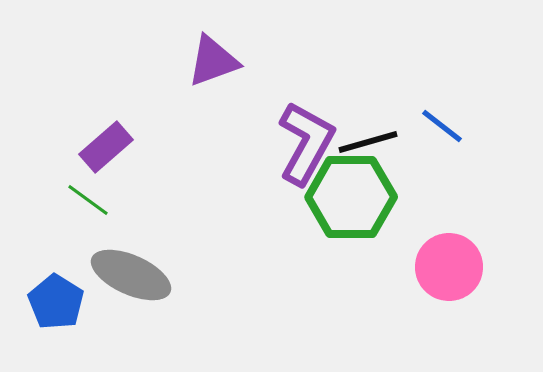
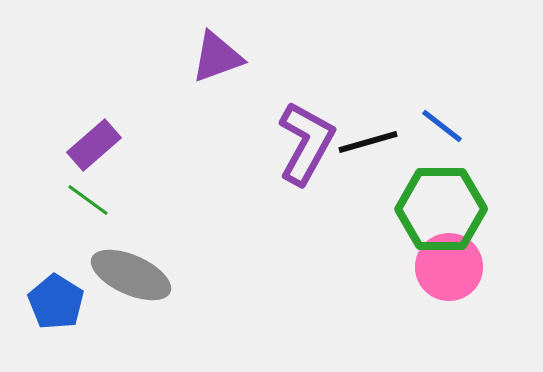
purple triangle: moved 4 px right, 4 px up
purple rectangle: moved 12 px left, 2 px up
green hexagon: moved 90 px right, 12 px down
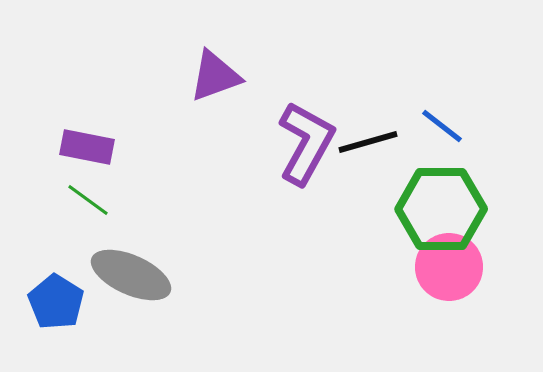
purple triangle: moved 2 px left, 19 px down
purple rectangle: moved 7 px left, 2 px down; rotated 52 degrees clockwise
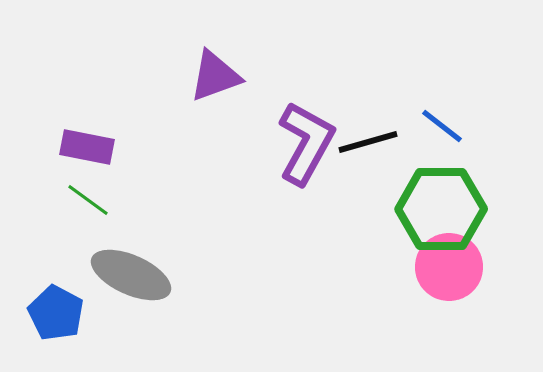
blue pentagon: moved 11 px down; rotated 4 degrees counterclockwise
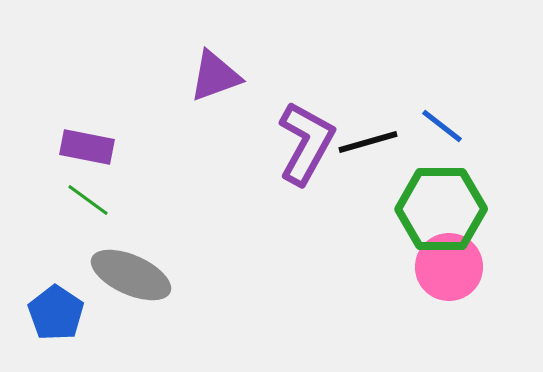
blue pentagon: rotated 6 degrees clockwise
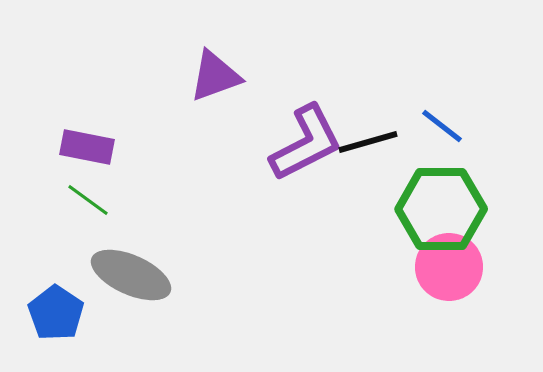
purple L-shape: rotated 34 degrees clockwise
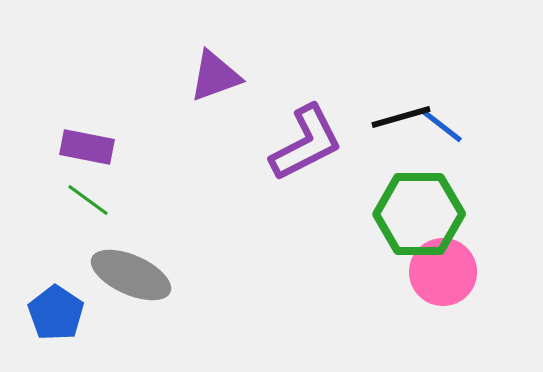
black line: moved 33 px right, 25 px up
green hexagon: moved 22 px left, 5 px down
pink circle: moved 6 px left, 5 px down
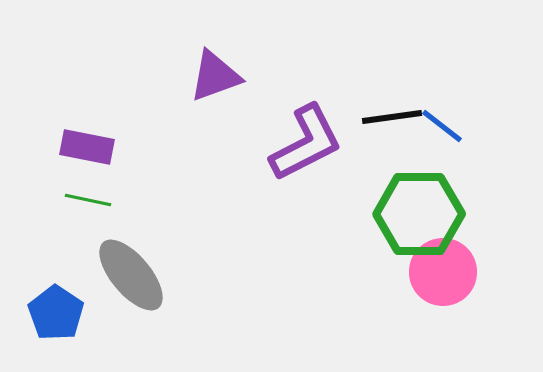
black line: moved 9 px left; rotated 8 degrees clockwise
green line: rotated 24 degrees counterclockwise
gray ellipse: rotated 26 degrees clockwise
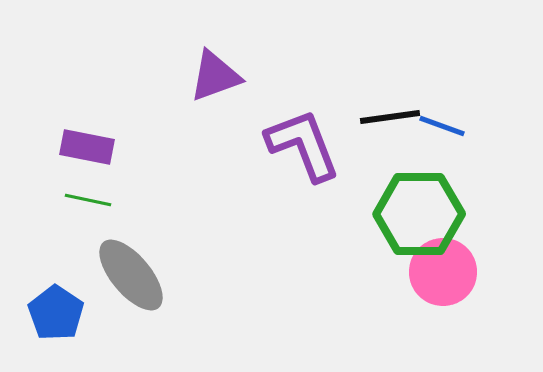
black line: moved 2 px left
blue line: rotated 18 degrees counterclockwise
purple L-shape: moved 3 px left, 2 px down; rotated 84 degrees counterclockwise
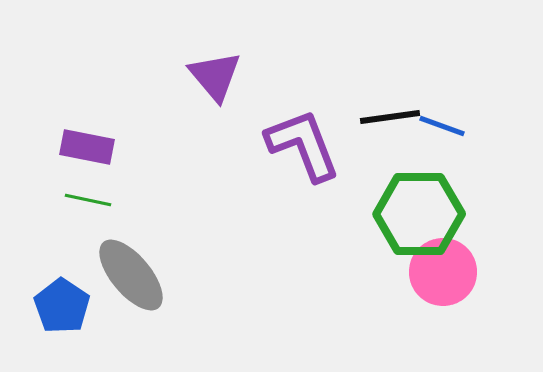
purple triangle: rotated 50 degrees counterclockwise
blue pentagon: moved 6 px right, 7 px up
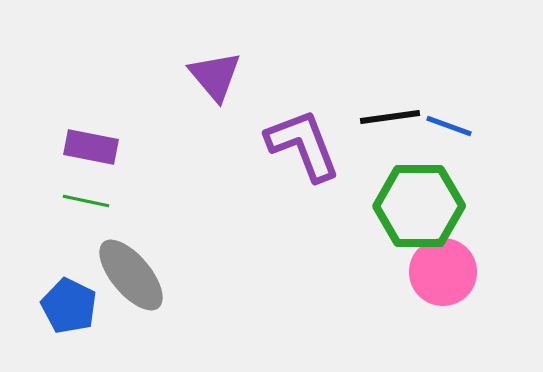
blue line: moved 7 px right
purple rectangle: moved 4 px right
green line: moved 2 px left, 1 px down
green hexagon: moved 8 px up
blue pentagon: moved 7 px right; rotated 8 degrees counterclockwise
